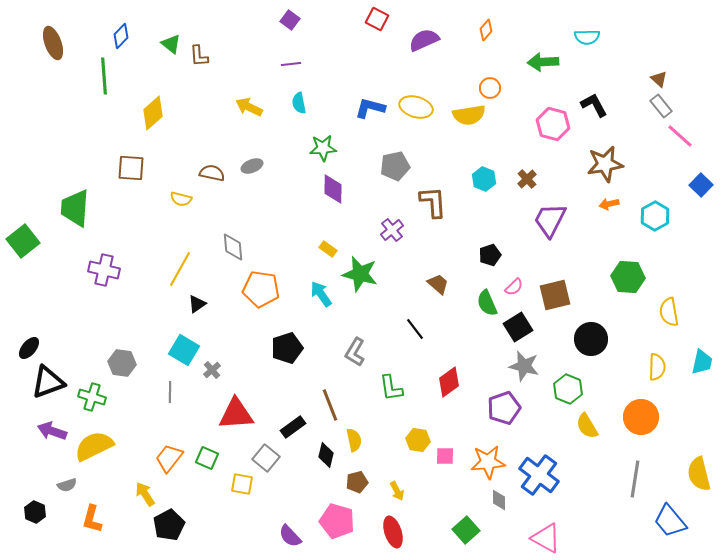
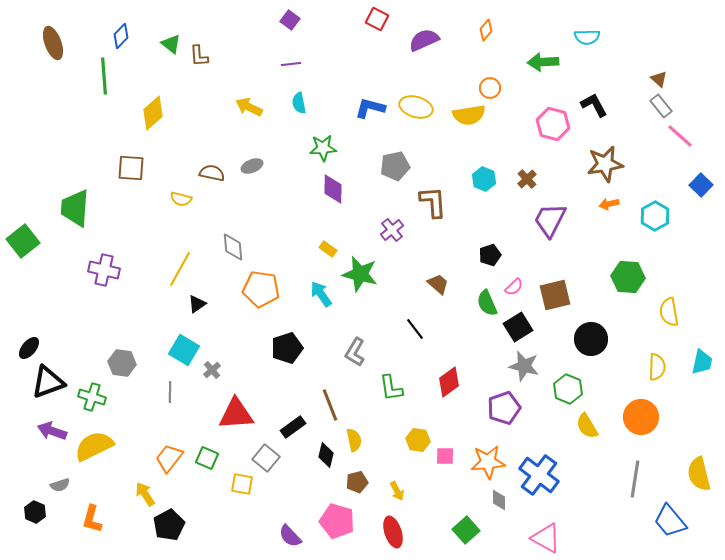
gray semicircle at (67, 485): moved 7 px left
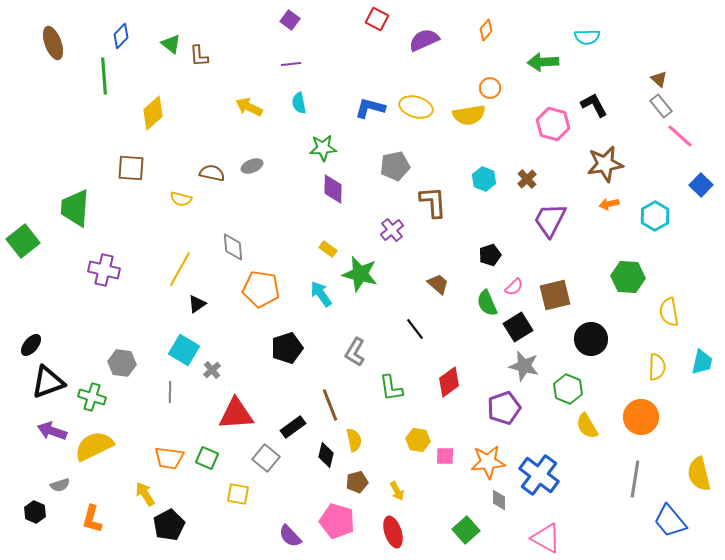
black ellipse at (29, 348): moved 2 px right, 3 px up
orange trapezoid at (169, 458): rotated 120 degrees counterclockwise
yellow square at (242, 484): moved 4 px left, 10 px down
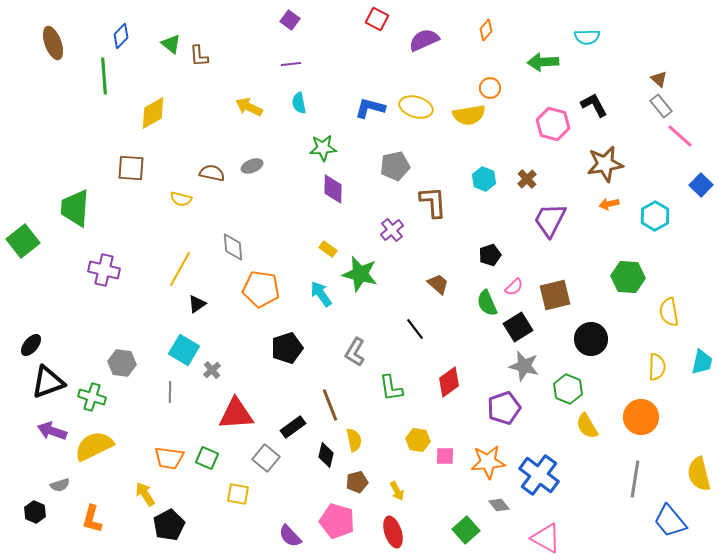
yellow diamond at (153, 113): rotated 12 degrees clockwise
gray diamond at (499, 500): moved 5 px down; rotated 40 degrees counterclockwise
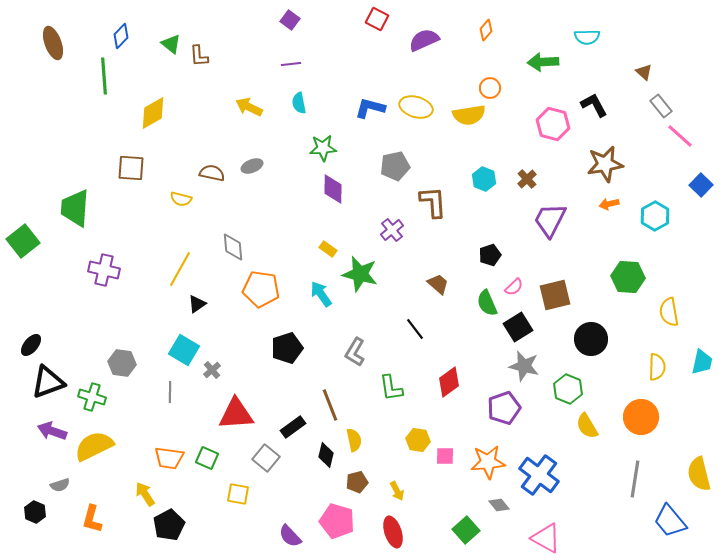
brown triangle at (659, 79): moved 15 px left, 7 px up
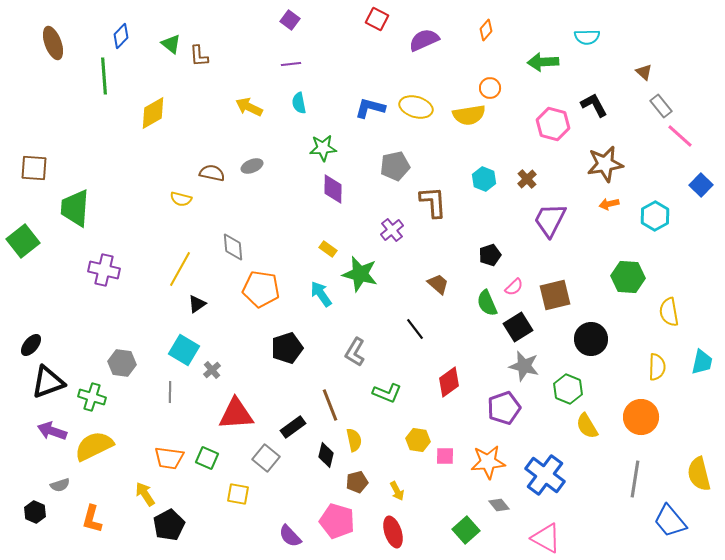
brown square at (131, 168): moved 97 px left
green L-shape at (391, 388): moved 4 px left, 5 px down; rotated 60 degrees counterclockwise
blue cross at (539, 475): moved 6 px right
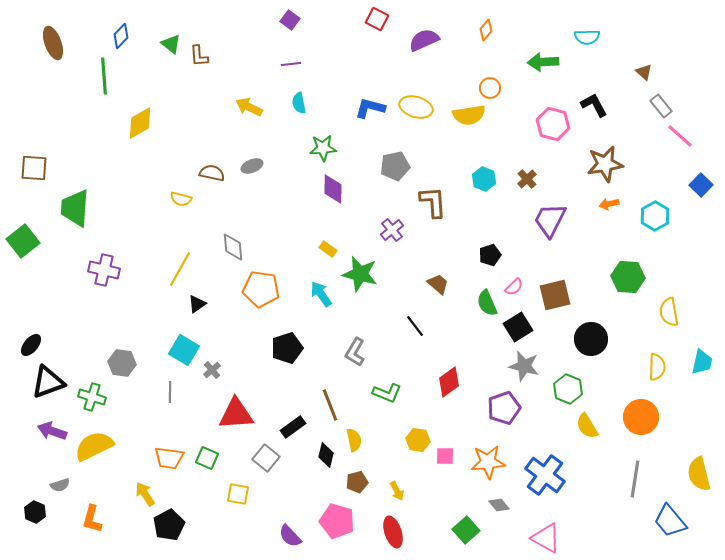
yellow diamond at (153, 113): moved 13 px left, 10 px down
black line at (415, 329): moved 3 px up
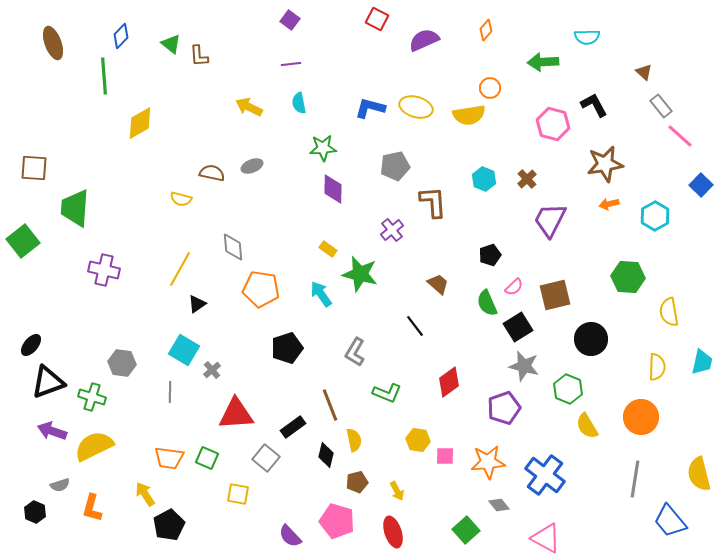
orange L-shape at (92, 519): moved 11 px up
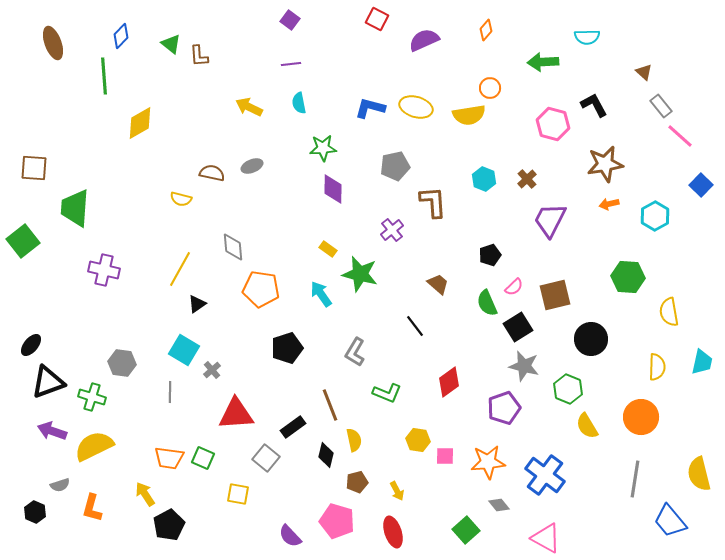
green square at (207, 458): moved 4 px left
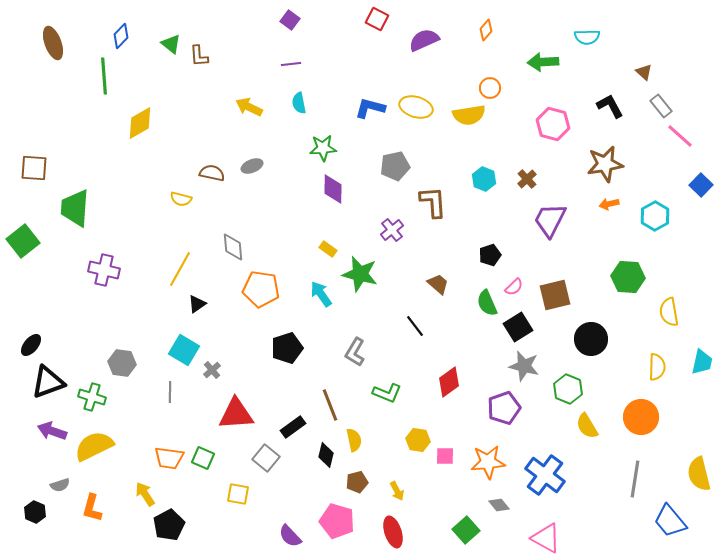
black L-shape at (594, 105): moved 16 px right, 1 px down
